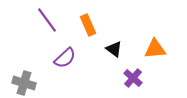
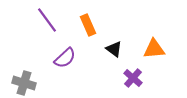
orange triangle: moved 1 px left
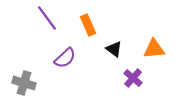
purple line: moved 2 px up
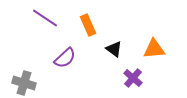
purple line: moved 2 px left; rotated 20 degrees counterclockwise
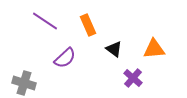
purple line: moved 3 px down
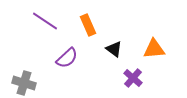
purple semicircle: moved 2 px right
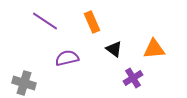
orange rectangle: moved 4 px right, 3 px up
purple semicircle: rotated 150 degrees counterclockwise
purple cross: rotated 18 degrees clockwise
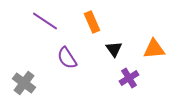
black triangle: rotated 18 degrees clockwise
purple semicircle: rotated 110 degrees counterclockwise
purple cross: moved 4 px left
gray cross: rotated 20 degrees clockwise
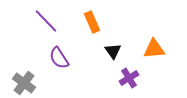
purple line: moved 1 px right; rotated 12 degrees clockwise
black triangle: moved 1 px left, 2 px down
purple semicircle: moved 8 px left
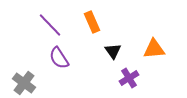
purple line: moved 4 px right, 4 px down
